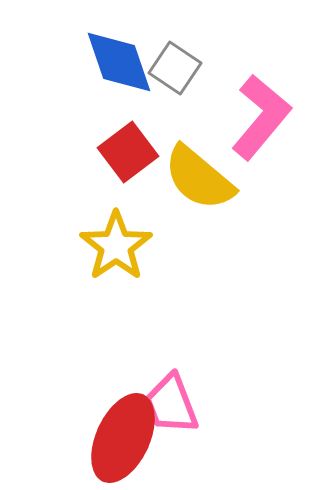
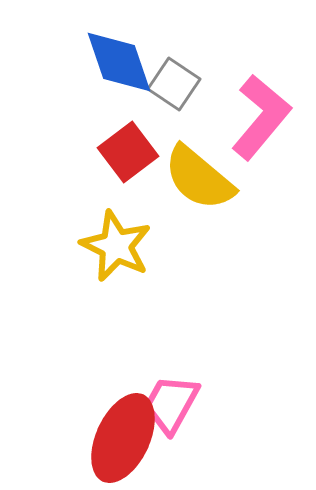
gray square: moved 1 px left, 16 px down
yellow star: rotated 12 degrees counterclockwise
pink trapezoid: rotated 50 degrees clockwise
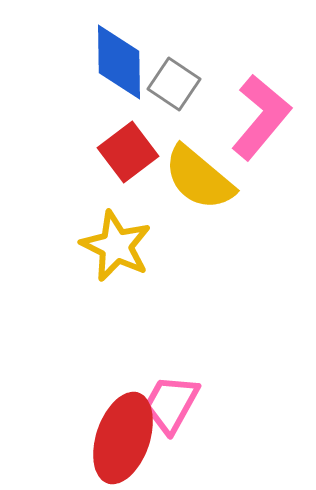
blue diamond: rotated 18 degrees clockwise
red ellipse: rotated 6 degrees counterclockwise
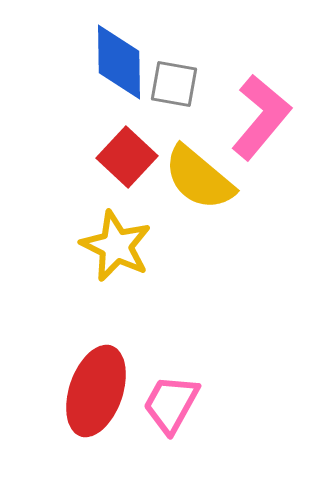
gray square: rotated 24 degrees counterclockwise
red square: moved 1 px left, 5 px down; rotated 10 degrees counterclockwise
red ellipse: moved 27 px left, 47 px up
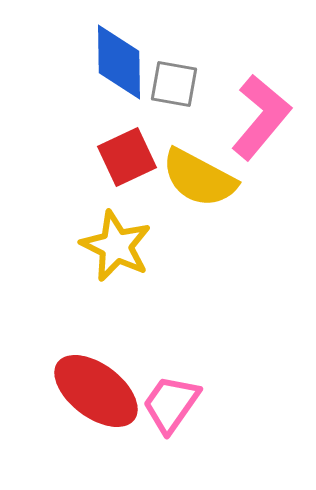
red square: rotated 22 degrees clockwise
yellow semicircle: rotated 12 degrees counterclockwise
red ellipse: rotated 72 degrees counterclockwise
pink trapezoid: rotated 6 degrees clockwise
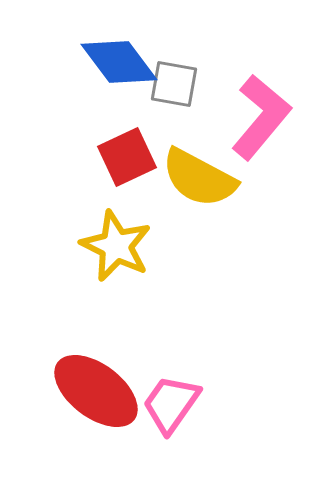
blue diamond: rotated 36 degrees counterclockwise
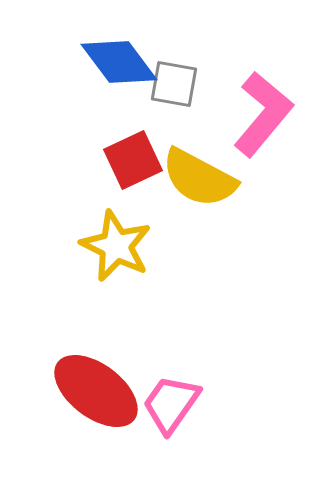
pink L-shape: moved 2 px right, 3 px up
red square: moved 6 px right, 3 px down
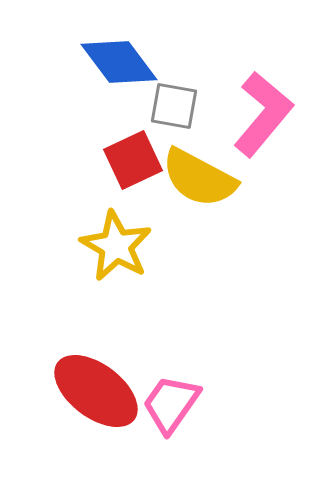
gray square: moved 22 px down
yellow star: rotated 4 degrees clockwise
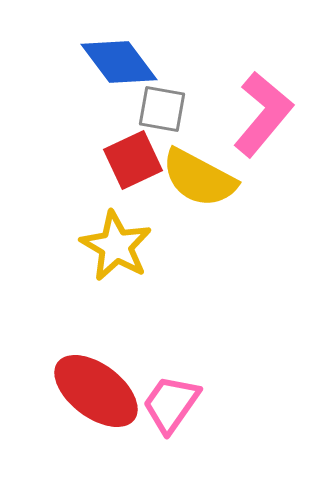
gray square: moved 12 px left, 3 px down
